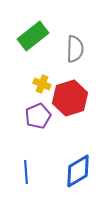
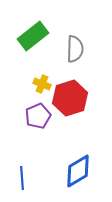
blue line: moved 4 px left, 6 px down
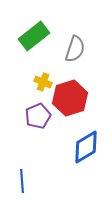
green rectangle: moved 1 px right
gray semicircle: rotated 16 degrees clockwise
yellow cross: moved 1 px right, 2 px up
blue diamond: moved 8 px right, 24 px up
blue line: moved 3 px down
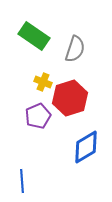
green rectangle: rotated 72 degrees clockwise
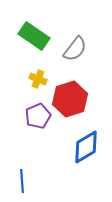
gray semicircle: rotated 20 degrees clockwise
yellow cross: moved 5 px left, 3 px up
red hexagon: moved 1 px down
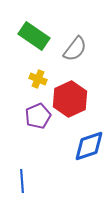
red hexagon: rotated 8 degrees counterclockwise
blue diamond: moved 3 px right, 1 px up; rotated 12 degrees clockwise
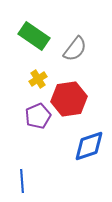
yellow cross: rotated 36 degrees clockwise
red hexagon: moved 1 px left; rotated 16 degrees clockwise
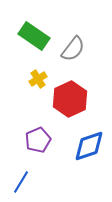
gray semicircle: moved 2 px left
red hexagon: moved 1 px right; rotated 16 degrees counterclockwise
purple pentagon: moved 24 px down
blue line: moved 1 px left, 1 px down; rotated 35 degrees clockwise
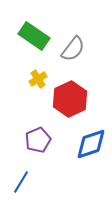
blue diamond: moved 2 px right, 2 px up
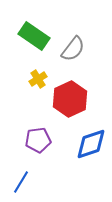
purple pentagon: rotated 15 degrees clockwise
